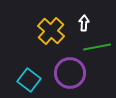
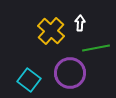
white arrow: moved 4 px left
green line: moved 1 px left, 1 px down
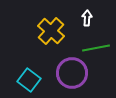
white arrow: moved 7 px right, 5 px up
purple circle: moved 2 px right
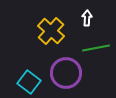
purple circle: moved 6 px left
cyan square: moved 2 px down
